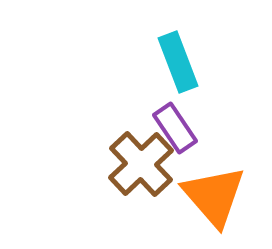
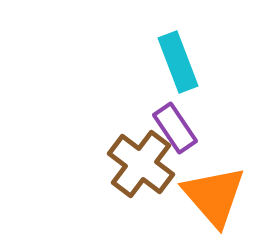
brown cross: rotated 10 degrees counterclockwise
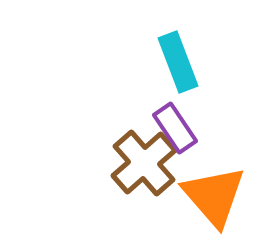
brown cross: moved 3 px right, 1 px up; rotated 12 degrees clockwise
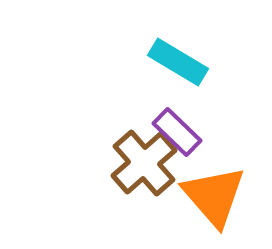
cyan rectangle: rotated 38 degrees counterclockwise
purple rectangle: moved 2 px right, 4 px down; rotated 12 degrees counterclockwise
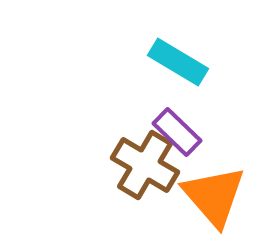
brown cross: moved 1 px right, 2 px down; rotated 18 degrees counterclockwise
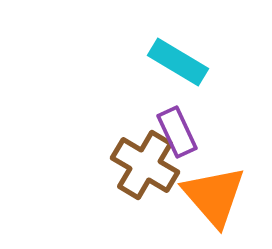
purple rectangle: rotated 21 degrees clockwise
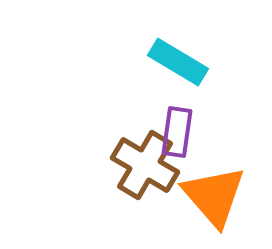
purple rectangle: rotated 33 degrees clockwise
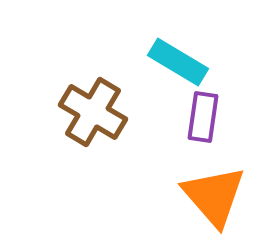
purple rectangle: moved 26 px right, 15 px up
brown cross: moved 52 px left, 53 px up
